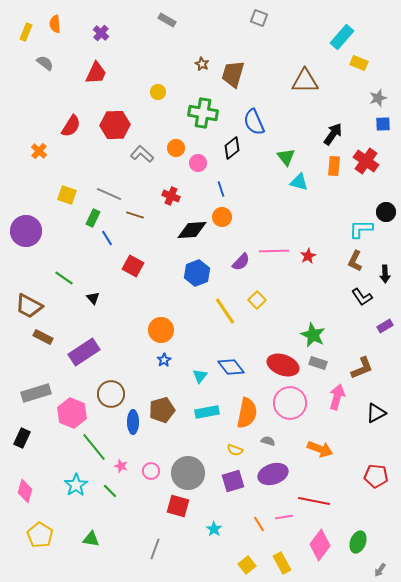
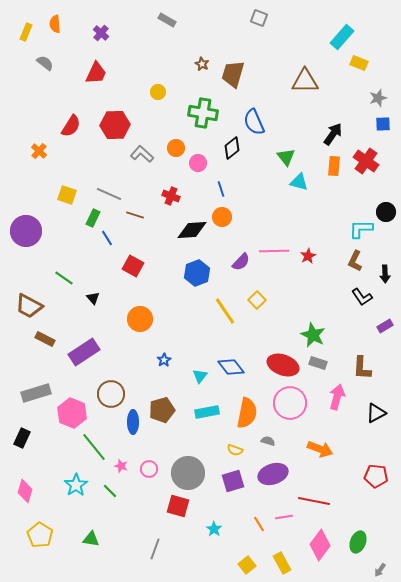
orange circle at (161, 330): moved 21 px left, 11 px up
brown rectangle at (43, 337): moved 2 px right, 2 px down
brown L-shape at (362, 368): rotated 115 degrees clockwise
pink circle at (151, 471): moved 2 px left, 2 px up
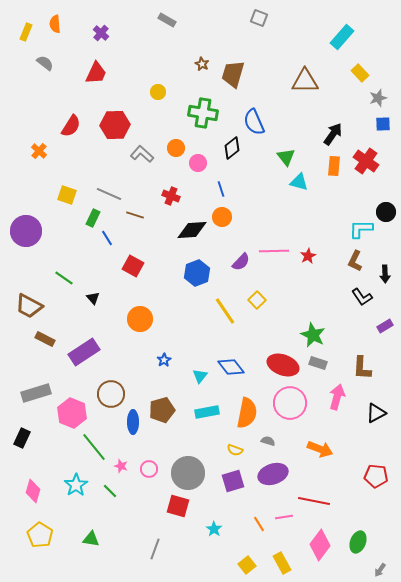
yellow rectangle at (359, 63): moved 1 px right, 10 px down; rotated 24 degrees clockwise
pink diamond at (25, 491): moved 8 px right
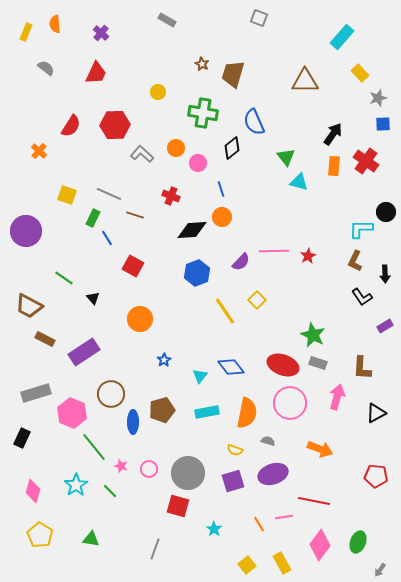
gray semicircle at (45, 63): moved 1 px right, 5 px down
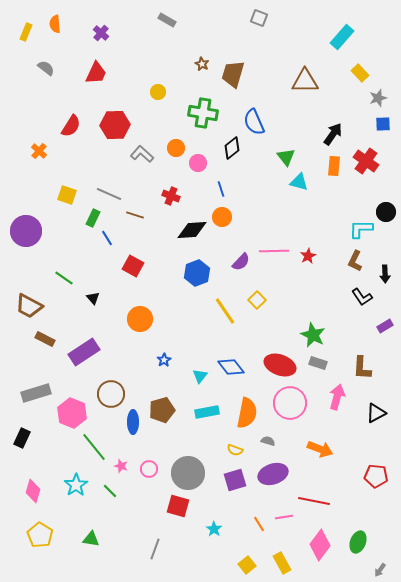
red ellipse at (283, 365): moved 3 px left
purple square at (233, 481): moved 2 px right, 1 px up
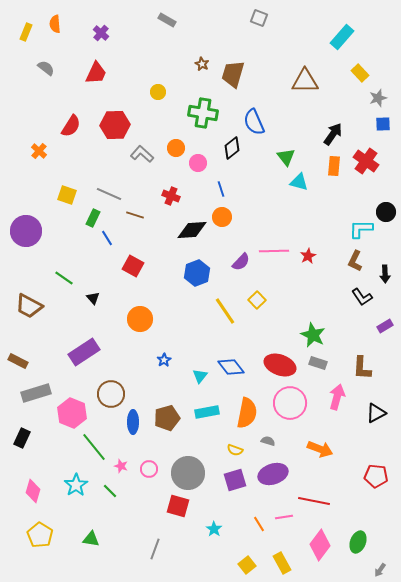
brown rectangle at (45, 339): moved 27 px left, 22 px down
brown pentagon at (162, 410): moved 5 px right, 8 px down
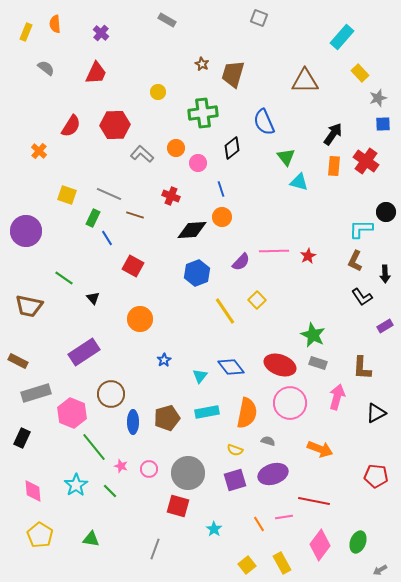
green cross at (203, 113): rotated 16 degrees counterclockwise
blue semicircle at (254, 122): moved 10 px right
brown trapezoid at (29, 306): rotated 16 degrees counterclockwise
pink diamond at (33, 491): rotated 20 degrees counterclockwise
gray arrow at (380, 570): rotated 24 degrees clockwise
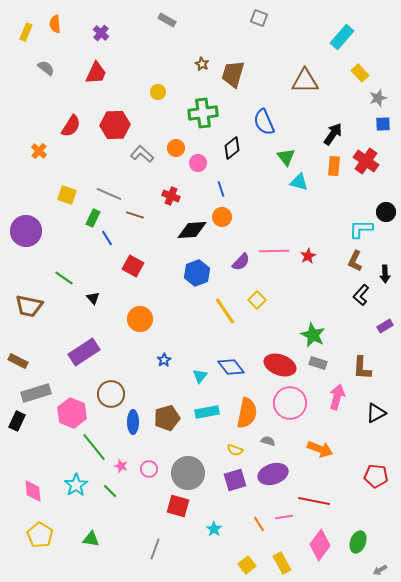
black L-shape at (362, 297): moved 1 px left, 2 px up; rotated 75 degrees clockwise
black rectangle at (22, 438): moved 5 px left, 17 px up
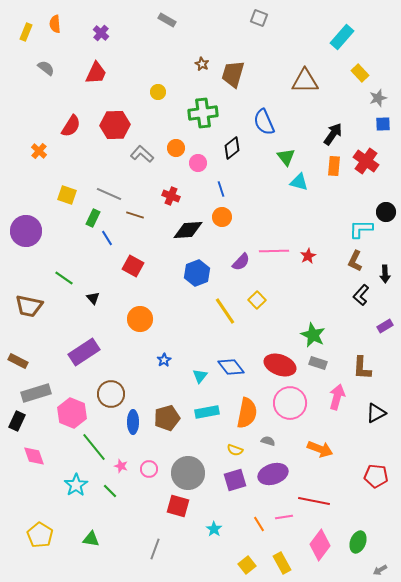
black diamond at (192, 230): moved 4 px left
pink diamond at (33, 491): moved 1 px right, 35 px up; rotated 15 degrees counterclockwise
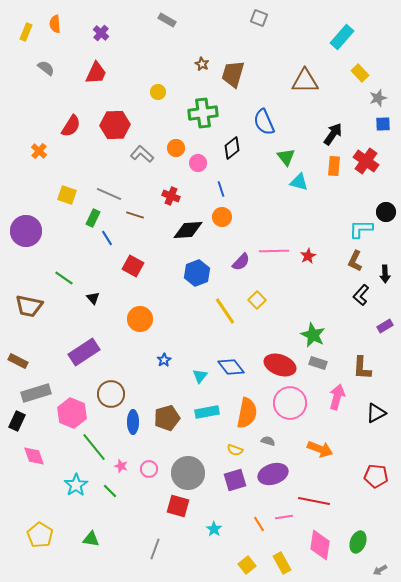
pink diamond at (320, 545): rotated 28 degrees counterclockwise
